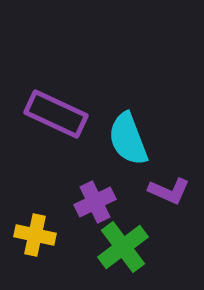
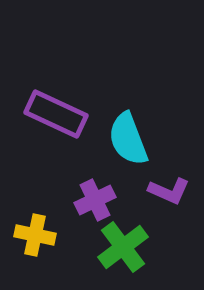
purple cross: moved 2 px up
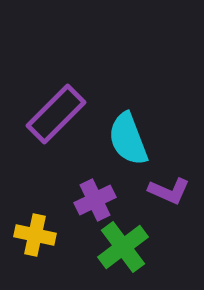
purple rectangle: rotated 70 degrees counterclockwise
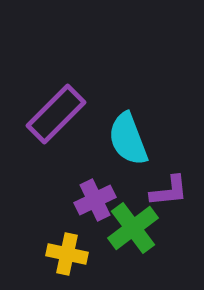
purple L-shape: rotated 30 degrees counterclockwise
yellow cross: moved 32 px right, 19 px down
green cross: moved 10 px right, 19 px up
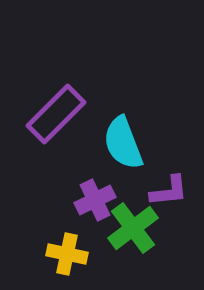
cyan semicircle: moved 5 px left, 4 px down
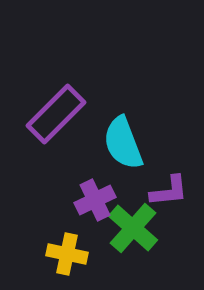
green cross: rotated 12 degrees counterclockwise
